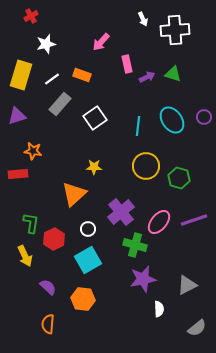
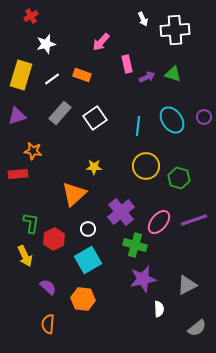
gray rectangle: moved 9 px down
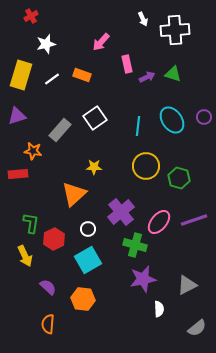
gray rectangle: moved 17 px down
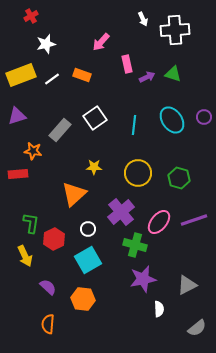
yellow rectangle: rotated 52 degrees clockwise
cyan line: moved 4 px left, 1 px up
yellow circle: moved 8 px left, 7 px down
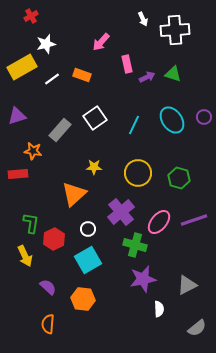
yellow rectangle: moved 1 px right, 8 px up; rotated 8 degrees counterclockwise
cyan line: rotated 18 degrees clockwise
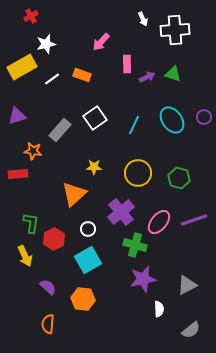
pink rectangle: rotated 12 degrees clockwise
gray semicircle: moved 6 px left, 2 px down
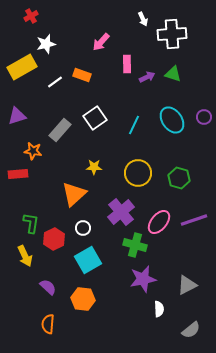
white cross: moved 3 px left, 4 px down
white line: moved 3 px right, 3 px down
white circle: moved 5 px left, 1 px up
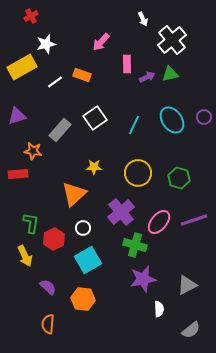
white cross: moved 6 px down; rotated 36 degrees counterclockwise
green triangle: moved 3 px left; rotated 30 degrees counterclockwise
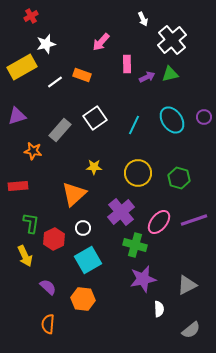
red rectangle: moved 12 px down
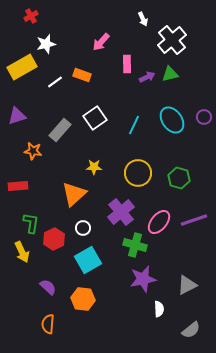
yellow arrow: moved 3 px left, 4 px up
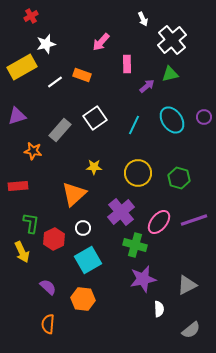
purple arrow: moved 9 px down; rotated 14 degrees counterclockwise
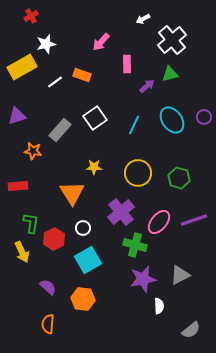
white arrow: rotated 88 degrees clockwise
orange triangle: moved 2 px left, 1 px up; rotated 20 degrees counterclockwise
gray triangle: moved 7 px left, 10 px up
white semicircle: moved 3 px up
